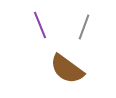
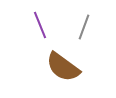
brown semicircle: moved 4 px left, 2 px up
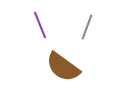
gray line: moved 3 px right
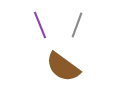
gray line: moved 10 px left, 2 px up
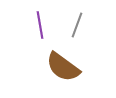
purple line: rotated 12 degrees clockwise
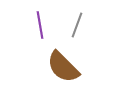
brown semicircle: rotated 9 degrees clockwise
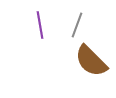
brown semicircle: moved 28 px right, 6 px up
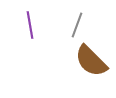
purple line: moved 10 px left
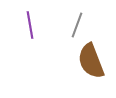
brown semicircle: rotated 24 degrees clockwise
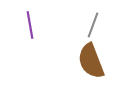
gray line: moved 16 px right
